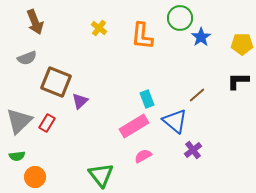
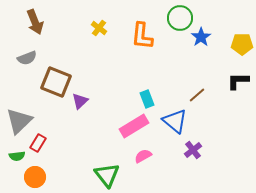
red rectangle: moved 9 px left, 20 px down
green triangle: moved 6 px right
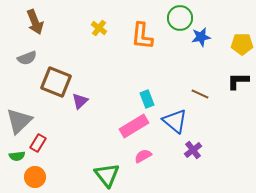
blue star: rotated 24 degrees clockwise
brown line: moved 3 px right, 1 px up; rotated 66 degrees clockwise
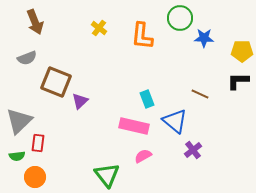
blue star: moved 3 px right, 1 px down; rotated 12 degrees clockwise
yellow pentagon: moved 7 px down
pink rectangle: rotated 44 degrees clockwise
red rectangle: rotated 24 degrees counterclockwise
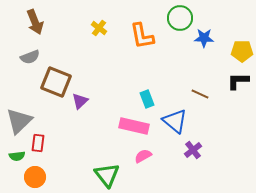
orange L-shape: rotated 16 degrees counterclockwise
gray semicircle: moved 3 px right, 1 px up
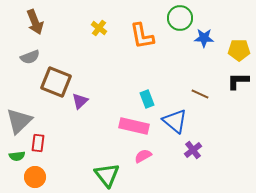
yellow pentagon: moved 3 px left, 1 px up
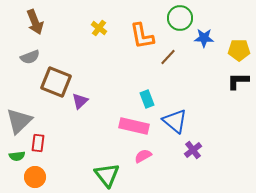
brown line: moved 32 px left, 37 px up; rotated 72 degrees counterclockwise
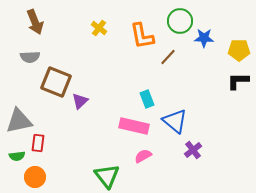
green circle: moved 3 px down
gray semicircle: rotated 18 degrees clockwise
gray triangle: rotated 32 degrees clockwise
green triangle: moved 1 px down
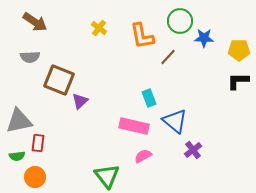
brown arrow: rotated 35 degrees counterclockwise
brown square: moved 3 px right, 2 px up
cyan rectangle: moved 2 px right, 1 px up
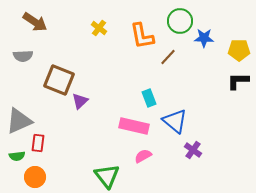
gray semicircle: moved 7 px left, 1 px up
gray triangle: rotated 12 degrees counterclockwise
purple cross: rotated 18 degrees counterclockwise
